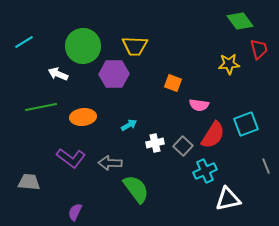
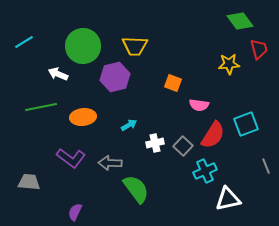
purple hexagon: moved 1 px right, 3 px down; rotated 12 degrees counterclockwise
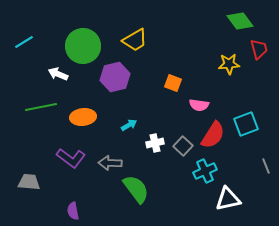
yellow trapezoid: moved 6 px up; rotated 32 degrees counterclockwise
purple semicircle: moved 2 px left, 1 px up; rotated 36 degrees counterclockwise
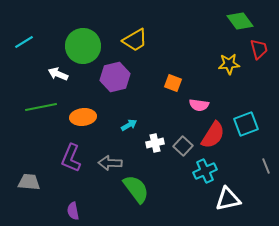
purple L-shape: rotated 76 degrees clockwise
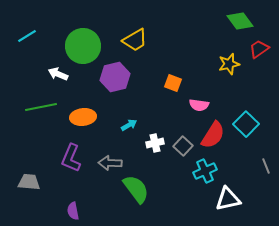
cyan line: moved 3 px right, 6 px up
red trapezoid: rotated 110 degrees counterclockwise
yellow star: rotated 10 degrees counterclockwise
cyan square: rotated 25 degrees counterclockwise
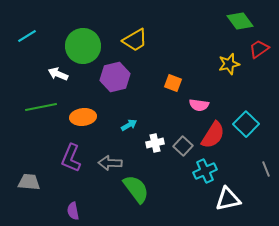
gray line: moved 3 px down
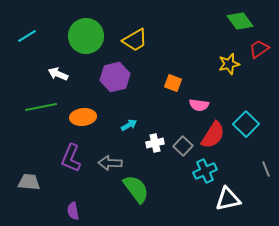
green circle: moved 3 px right, 10 px up
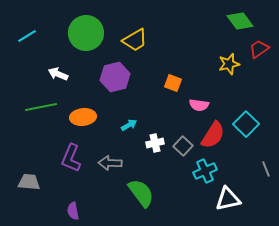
green circle: moved 3 px up
green semicircle: moved 5 px right, 4 px down
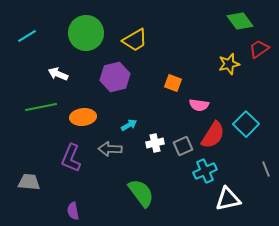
gray square: rotated 24 degrees clockwise
gray arrow: moved 14 px up
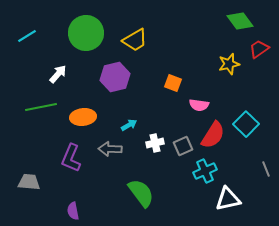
white arrow: rotated 108 degrees clockwise
